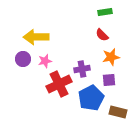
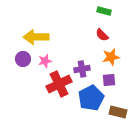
green rectangle: moved 1 px left, 1 px up; rotated 24 degrees clockwise
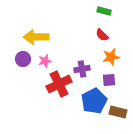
blue pentagon: moved 3 px right, 3 px down
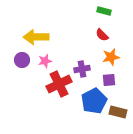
purple circle: moved 1 px left, 1 px down
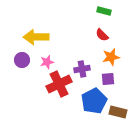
pink star: moved 2 px right, 1 px down
purple square: moved 1 px left, 1 px up
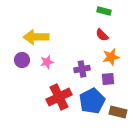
red cross: moved 13 px down
blue pentagon: moved 2 px left
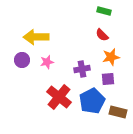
red cross: rotated 25 degrees counterclockwise
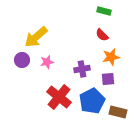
yellow arrow: rotated 40 degrees counterclockwise
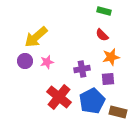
purple circle: moved 3 px right, 1 px down
